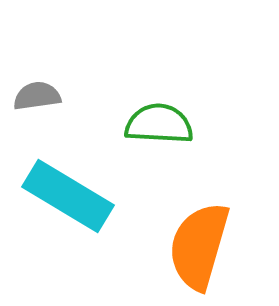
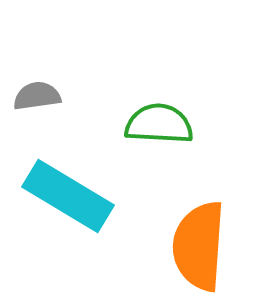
orange semicircle: rotated 12 degrees counterclockwise
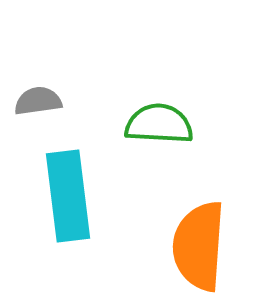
gray semicircle: moved 1 px right, 5 px down
cyan rectangle: rotated 52 degrees clockwise
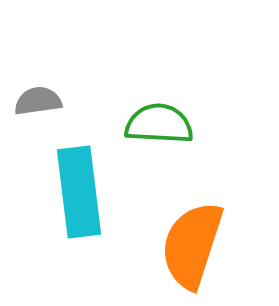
cyan rectangle: moved 11 px right, 4 px up
orange semicircle: moved 7 px left, 1 px up; rotated 14 degrees clockwise
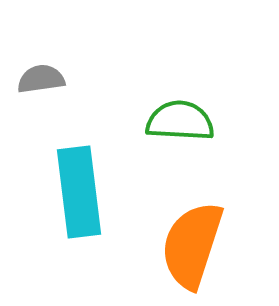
gray semicircle: moved 3 px right, 22 px up
green semicircle: moved 21 px right, 3 px up
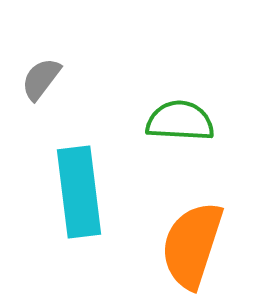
gray semicircle: rotated 45 degrees counterclockwise
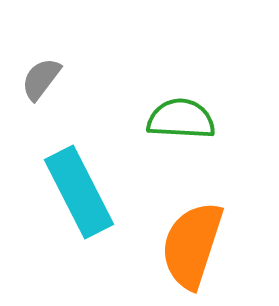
green semicircle: moved 1 px right, 2 px up
cyan rectangle: rotated 20 degrees counterclockwise
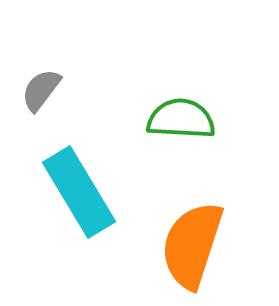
gray semicircle: moved 11 px down
cyan rectangle: rotated 4 degrees counterclockwise
